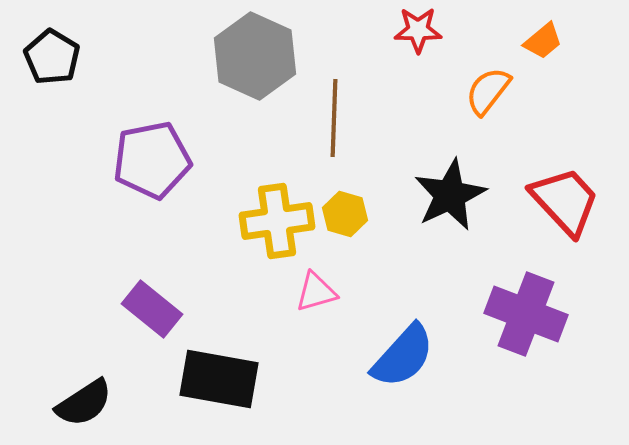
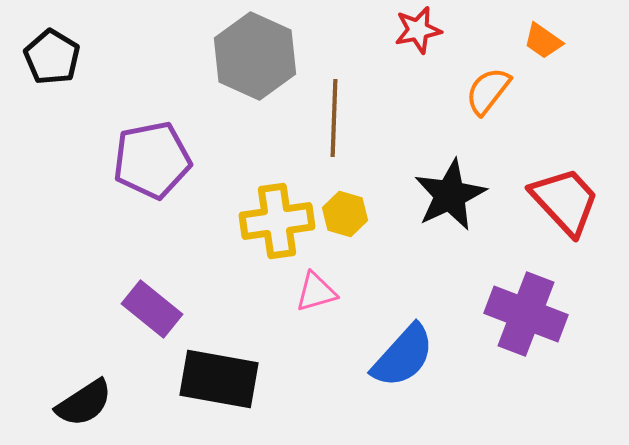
red star: rotated 12 degrees counterclockwise
orange trapezoid: rotated 75 degrees clockwise
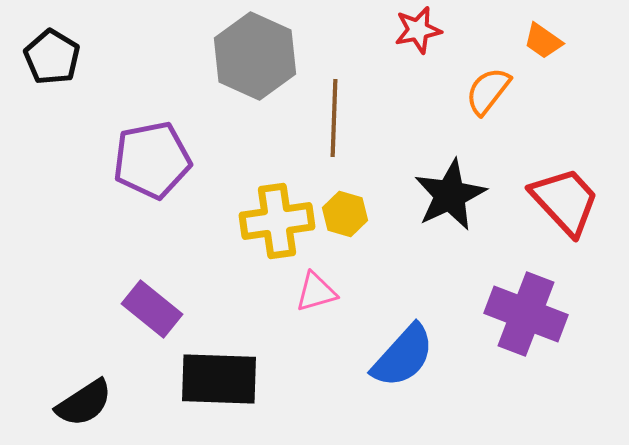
black rectangle: rotated 8 degrees counterclockwise
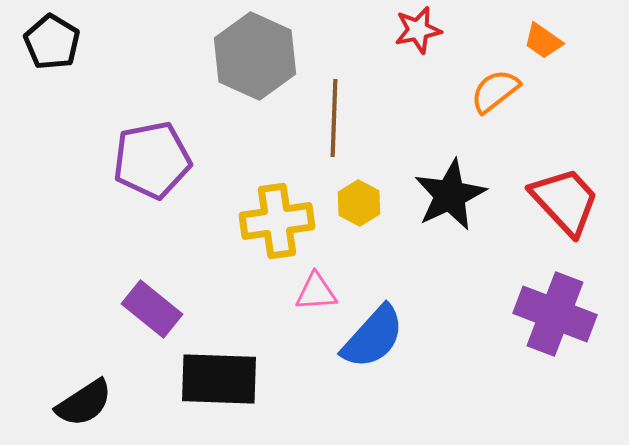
black pentagon: moved 15 px up
orange semicircle: moved 7 px right; rotated 14 degrees clockwise
yellow hexagon: moved 14 px right, 11 px up; rotated 12 degrees clockwise
pink triangle: rotated 12 degrees clockwise
purple cross: moved 29 px right
blue semicircle: moved 30 px left, 19 px up
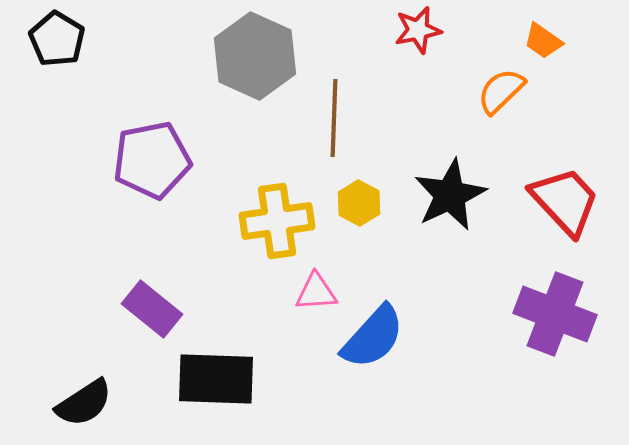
black pentagon: moved 5 px right, 3 px up
orange semicircle: moved 6 px right; rotated 6 degrees counterclockwise
black rectangle: moved 3 px left
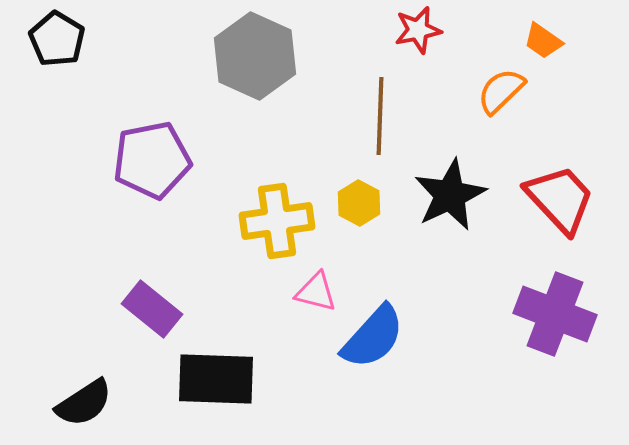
brown line: moved 46 px right, 2 px up
red trapezoid: moved 5 px left, 2 px up
pink triangle: rotated 18 degrees clockwise
